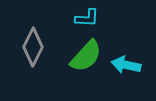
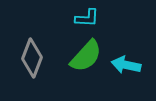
gray diamond: moved 1 px left, 11 px down; rotated 6 degrees counterclockwise
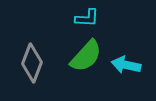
gray diamond: moved 5 px down
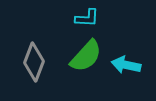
gray diamond: moved 2 px right, 1 px up
